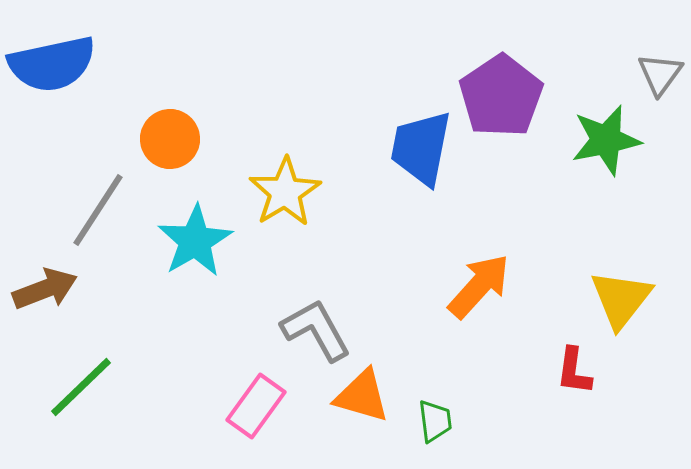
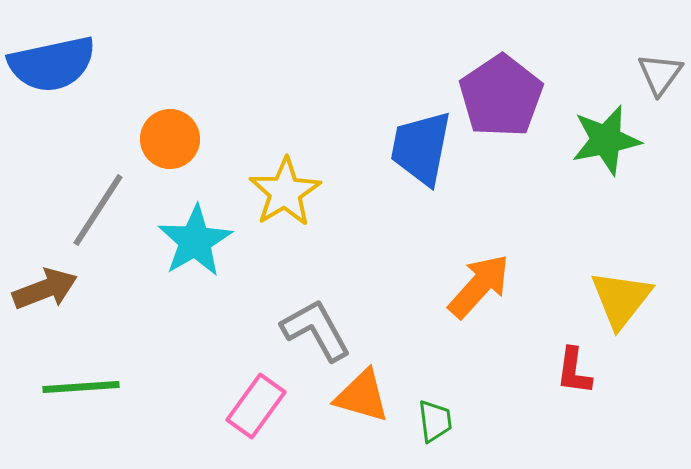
green line: rotated 40 degrees clockwise
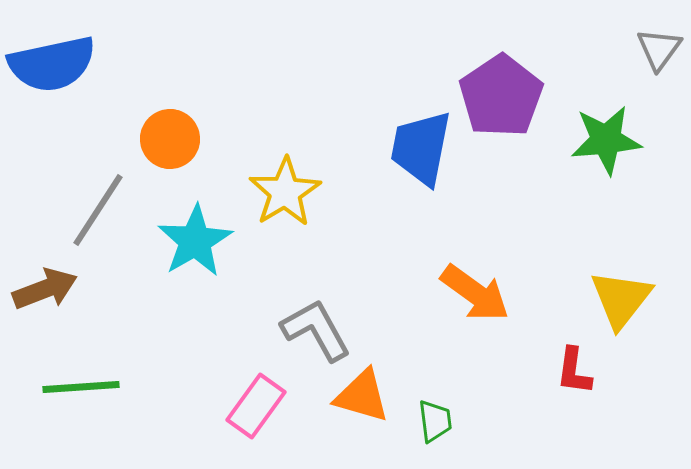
gray triangle: moved 1 px left, 25 px up
green star: rotated 6 degrees clockwise
orange arrow: moved 4 px left, 7 px down; rotated 84 degrees clockwise
